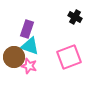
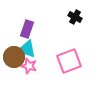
cyan triangle: moved 3 px left, 3 px down
pink square: moved 4 px down
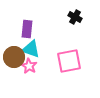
purple rectangle: rotated 12 degrees counterclockwise
cyan triangle: moved 4 px right
pink square: rotated 10 degrees clockwise
pink star: rotated 14 degrees clockwise
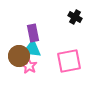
purple rectangle: moved 6 px right, 4 px down; rotated 18 degrees counterclockwise
cyan triangle: moved 1 px right; rotated 12 degrees counterclockwise
brown circle: moved 5 px right, 1 px up
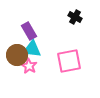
purple rectangle: moved 4 px left, 2 px up; rotated 18 degrees counterclockwise
brown circle: moved 2 px left, 1 px up
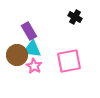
pink star: moved 5 px right
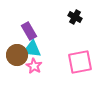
pink square: moved 11 px right, 1 px down
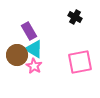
cyan triangle: moved 2 px right; rotated 24 degrees clockwise
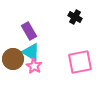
cyan triangle: moved 3 px left, 3 px down
brown circle: moved 4 px left, 4 px down
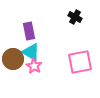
purple rectangle: rotated 18 degrees clockwise
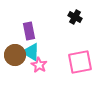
brown circle: moved 2 px right, 4 px up
pink star: moved 5 px right, 1 px up
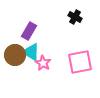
purple rectangle: rotated 42 degrees clockwise
pink star: moved 4 px right, 2 px up
